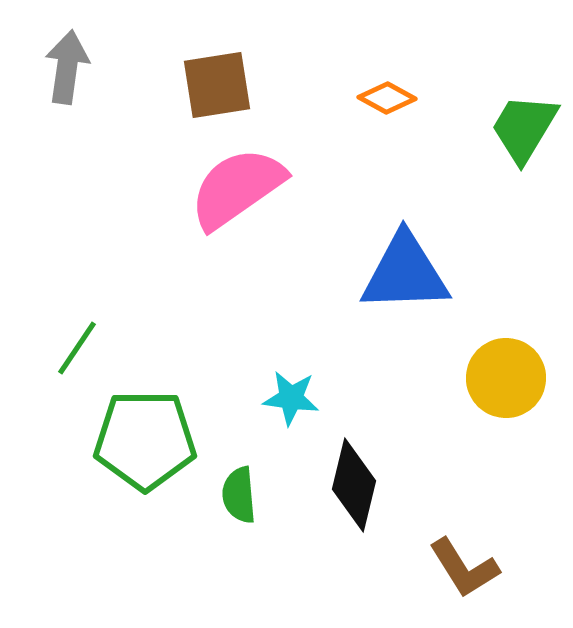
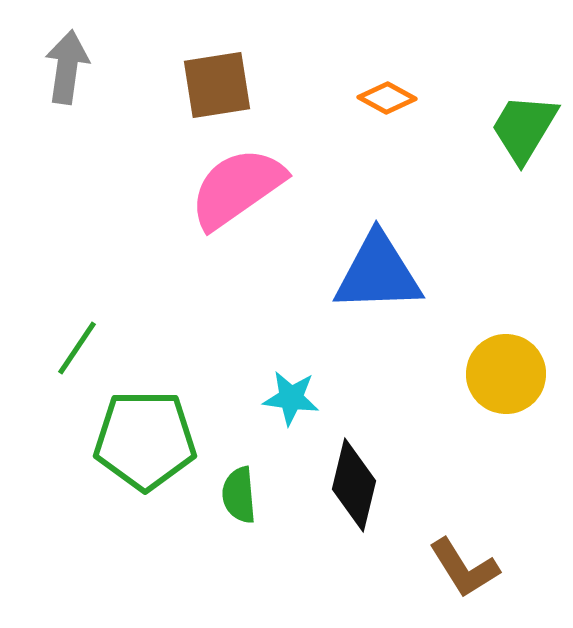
blue triangle: moved 27 px left
yellow circle: moved 4 px up
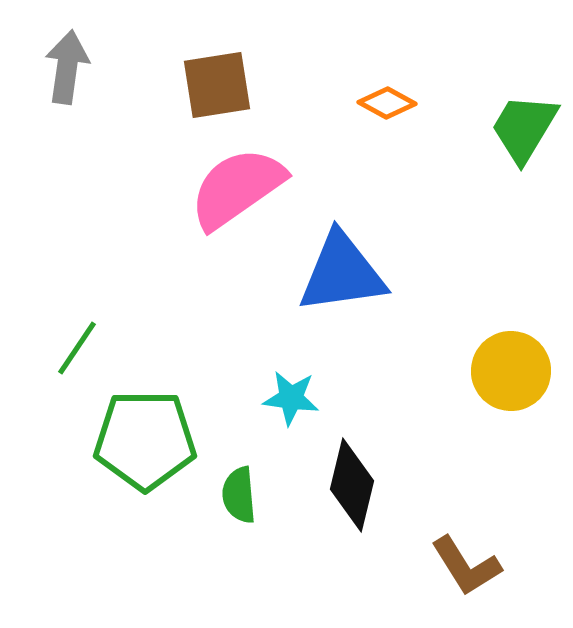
orange diamond: moved 5 px down
blue triangle: moved 36 px left; rotated 6 degrees counterclockwise
yellow circle: moved 5 px right, 3 px up
black diamond: moved 2 px left
brown L-shape: moved 2 px right, 2 px up
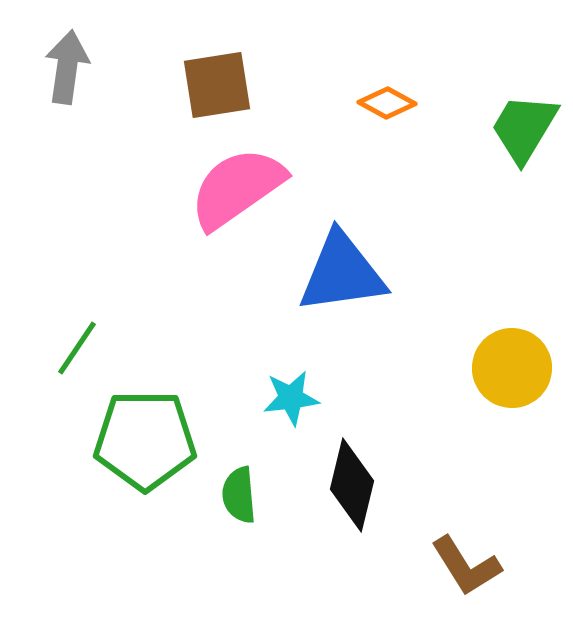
yellow circle: moved 1 px right, 3 px up
cyan star: rotated 14 degrees counterclockwise
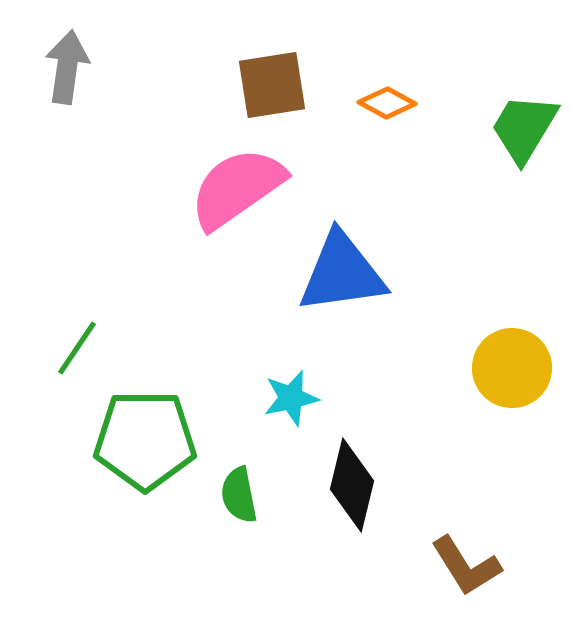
brown square: moved 55 px right
cyan star: rotated 6 degrees counterclockwise
green semicircle: rotated 6 degrees counterclockwise
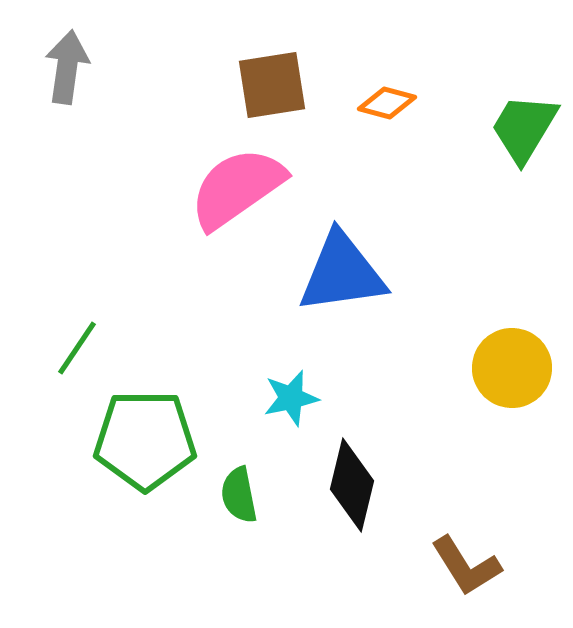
orange diamond: rotated 14 degrees counterclockwise
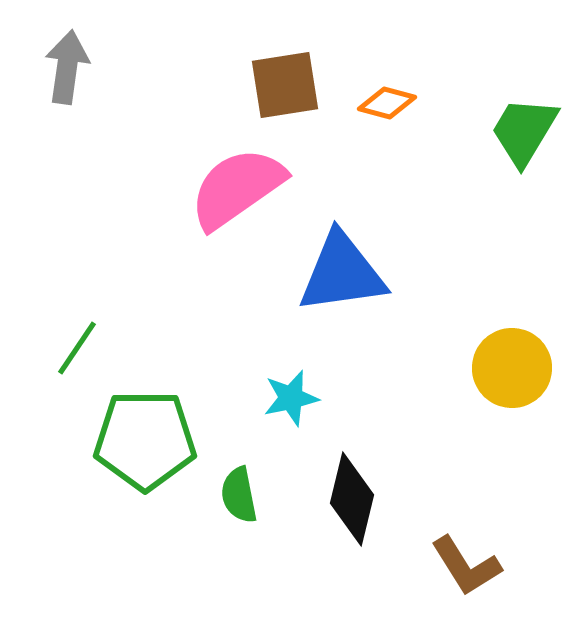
brown square: moved 13 px right
green trapezoid: moved 3 px down
black diamond: moved 14 px down
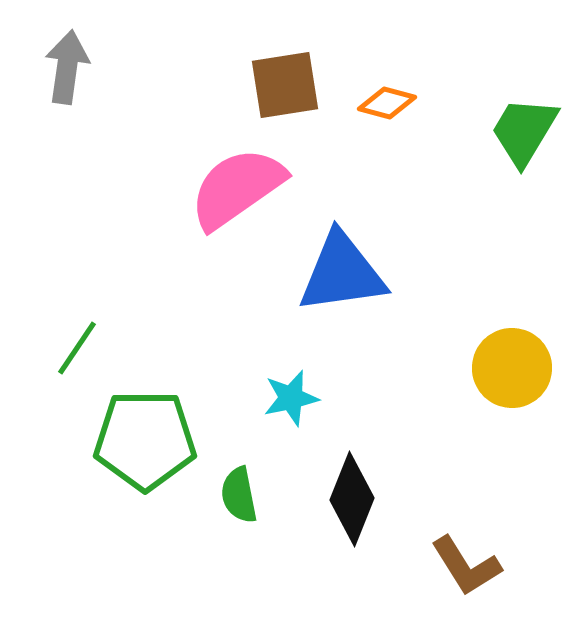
black diamond: rotated 8 degrees clockwise
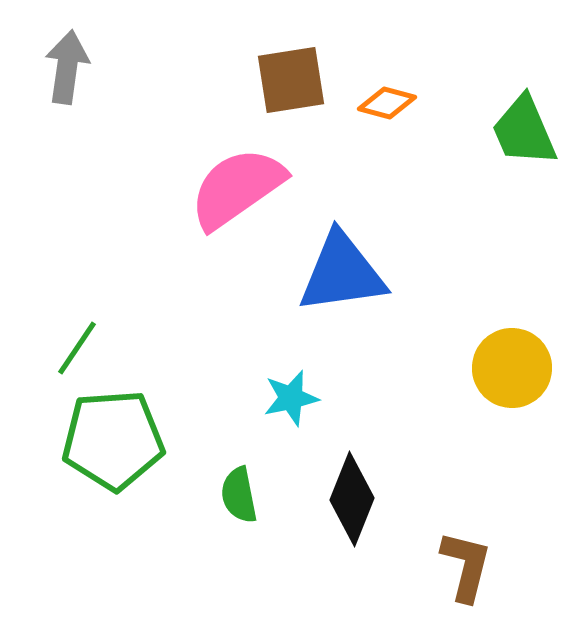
brown square: moved 6 px right, 5 px up
green trapezoid: rotated 54 degrees counterclockwise
green pentagon: moved 32 px left; rotated 4 degrees counterclockwise
brown L-shape: rotated 134 degrees counterclockwise
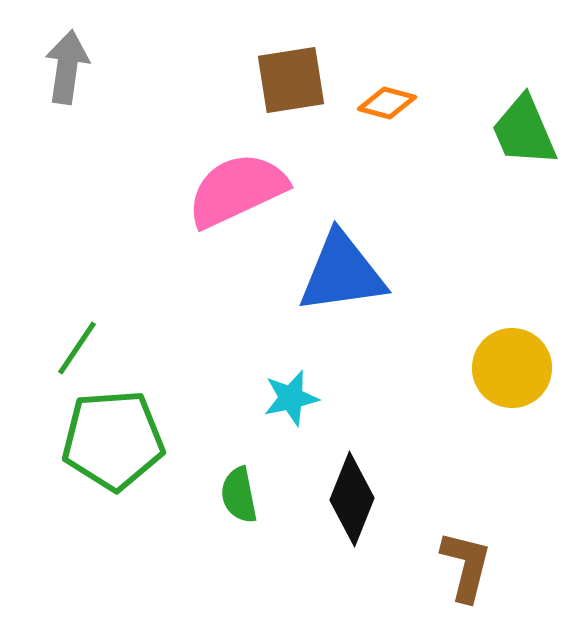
pink semicircle: moved 2 px down; rotated 10 degrees clockwise
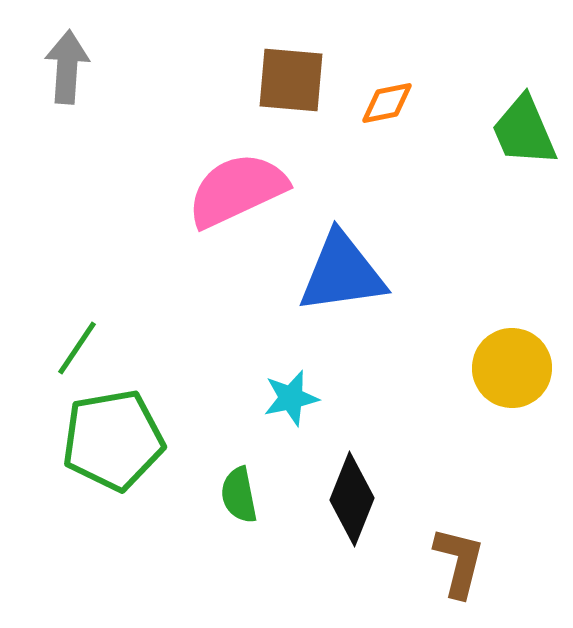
gray arrow: rotated 4 degrees counterclockwise
brown square: rotated 14 degrees clockwise
orange diamond: rotated 26 degrees counterclockwise
green pentagon: rotated 6 degrees counterclockwise
brown L-shape: moved 7 px left, 4 px up
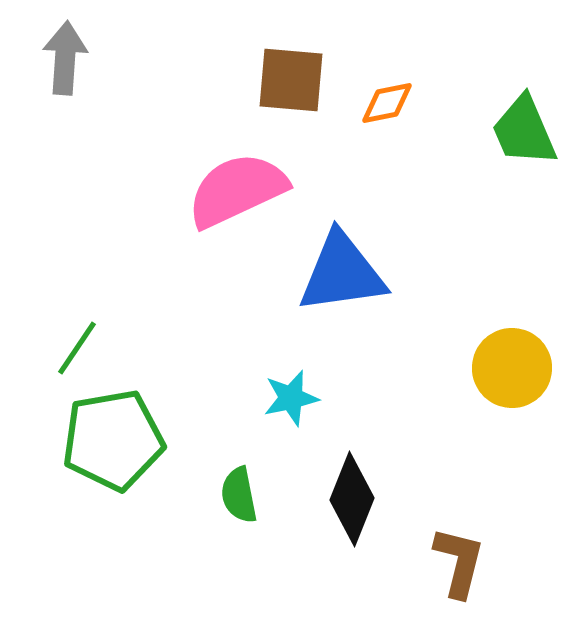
gray arrow: moved 2 px left, 9 px up
